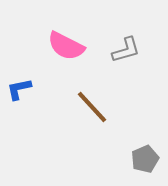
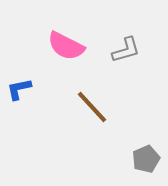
gray pentagon: moved 1 px right
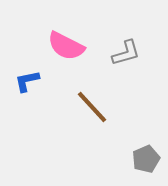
gray L-shape: moved 3 px down
blue L-shape: moved 8 px right, 8 px up
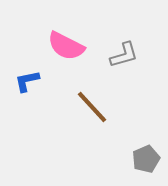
gray L-shape: moved 2 px left, 2 px down
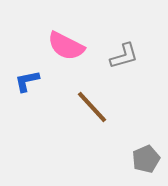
gray L-shape: moved 1 px down
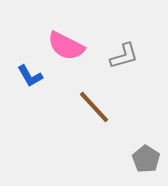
blue L-shape: moved 3 px right, 5 px up; rotated 108 degrees counterclockwise
brown line: moved 2 px right
gray pentagon: rotated 16 degrees counterclockwise
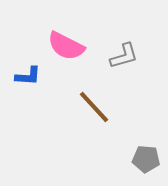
blue L-shape: moved 2 px left; rotated 56 degrees counterclockwise
gray pentagon: rotated 28 degrees counterclockwise
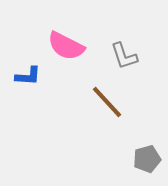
gray L-shape: rotated 88 degrees clockwise
brown line: moved 13 px right, 5 px up
gray pentagon: moved 1 px right; rotated 20 degrees counterclockwise
